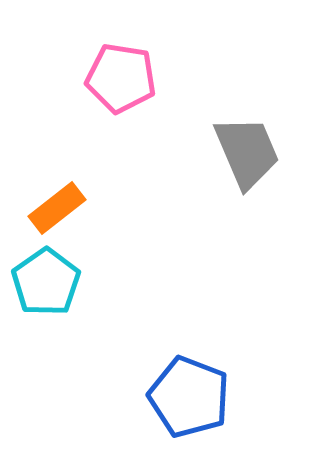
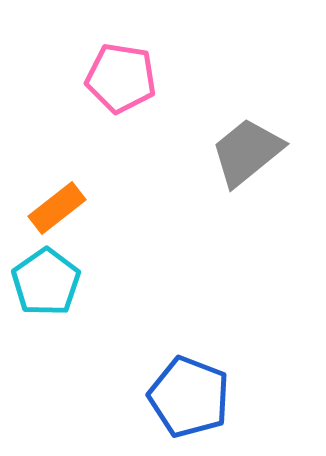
gray trapezoid: rotated 106 degrees counterclockwise
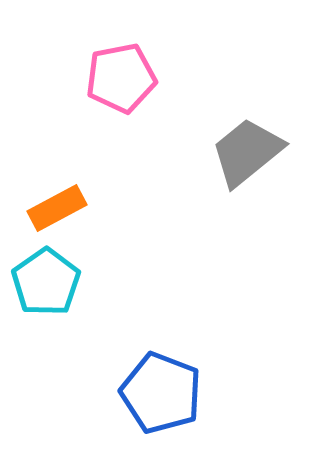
pink pentagon: rotated 20 degrees counterclockwise
orange rectangle: rotated 10 degrees clockwise
blue pentagon: moved 28 px left, 4 px up
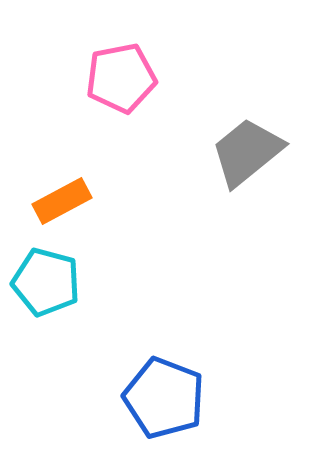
orange rectangle: moved 5 px right, 7 px up
cyan pentagon: rotated 22 degrees counterclockwise
blue pentagon: moved 3 px right, 5 px down
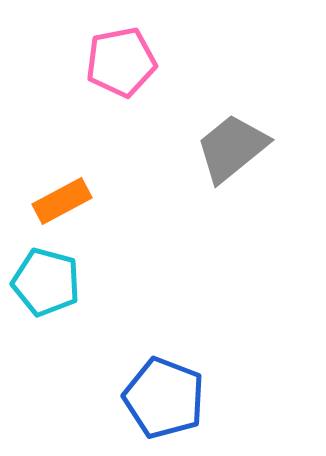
pink pentagon: moved 16 px up
gray trapezoid: moved 15 px left, 4 px up
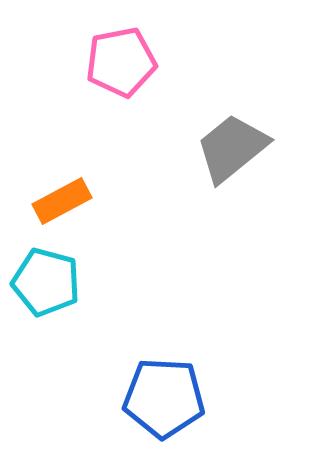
blue pentagon: rotated 18 degrees counterclockwise
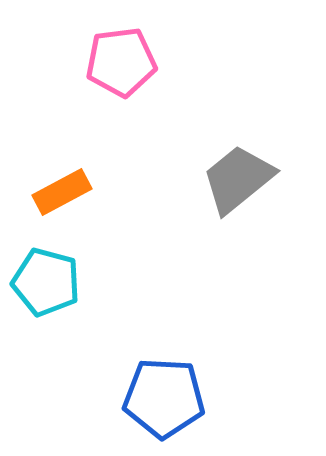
pink pentagon: rotated 4 degrees clockwise
gray trapezoid: moved 6 px right, 31 px down
orange rectangle: moved 9 px up
